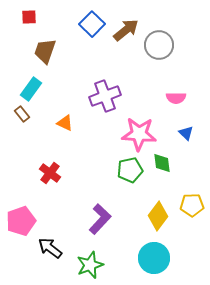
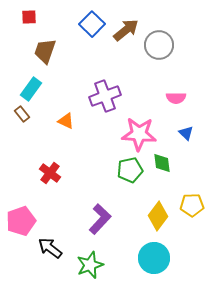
orange triangle: moved 1 px right, 2 px up
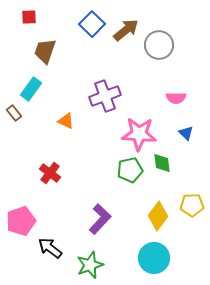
brown rectangle: moved 8 px left, 1 px up
